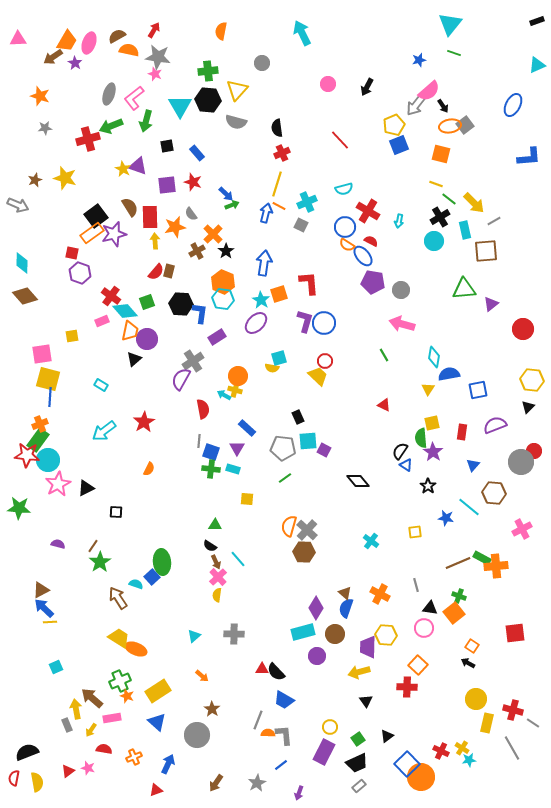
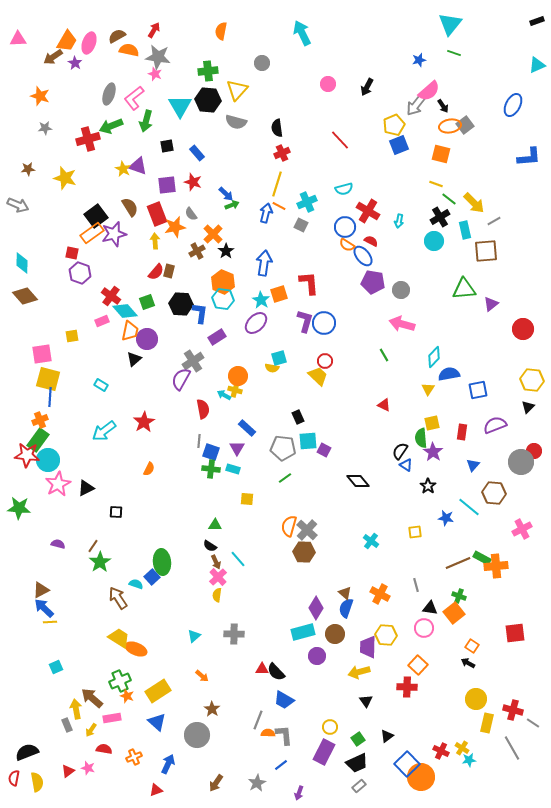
brown star at (35, 180): moved 7 px left, 11 px up; rotated 16 degrees clockwise
red rectangle at (150, 217): moved 7 px right, 3 px up; rotated 20 degrees counterclockwise
cyan diamond at (434, 357): rotated 35 degrees clockwise
orange cross at (40, 424): moved 4 px up
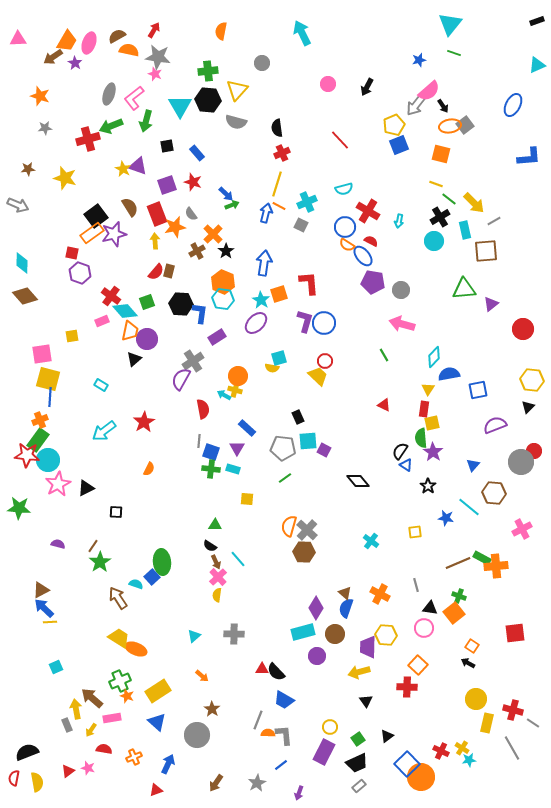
purple square at (167, 185): rotated 12 degrees counterclockwise
red rectangle at (462, 432): moved 38 px left, 23 px up
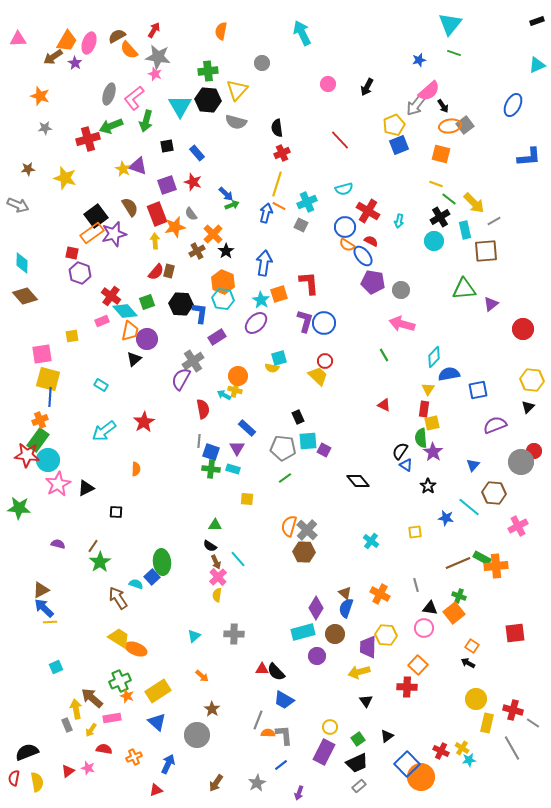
orange semicircle at (129, 50): rotated 144 degrees counterclockwise
orange semicircle at (149, 469): moved 13 px left; rotated 24 degrees counterclockwise
pink cross at (522, 529): moved 4 px left, 3 px up
